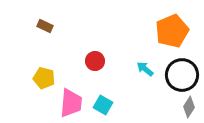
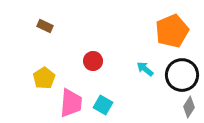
red circle: moved 2 px left
yellow pentagon: rotated 25 degrees clockwise
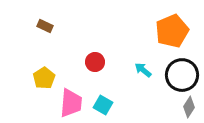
red circle: moved 2 px right, 1 px down
cyan arrow: moved 2 px left, 1 px down
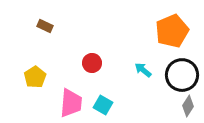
red circle: moved 3 px left, 1 px down
yellow pentagon: moved 9 px left, 1 px up
gray diamond: moved 1 px left, 1 px up
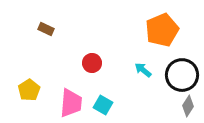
brown rectangle: moved 1 px right, 3 px down
orange pentagon: moved 10 px left, 1 px up
yellow pentagon: moved 6 px left, 13 px down
